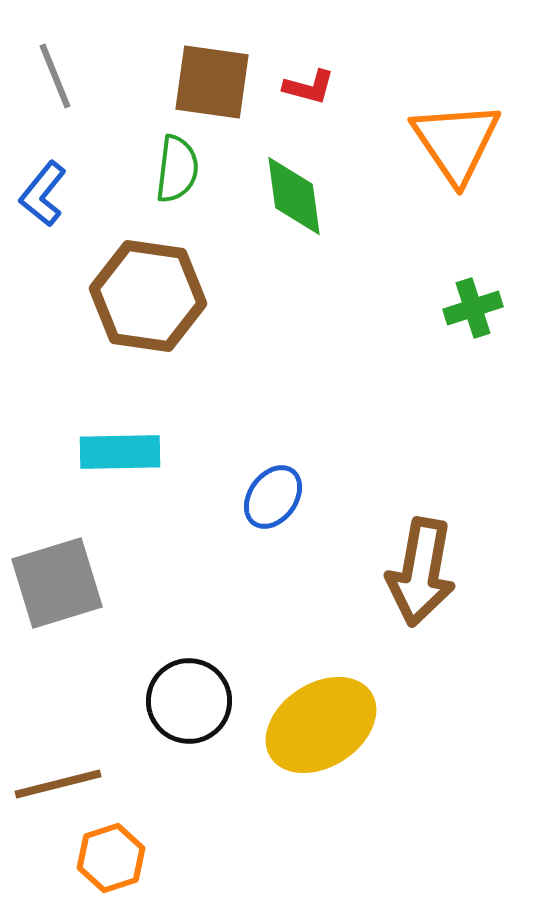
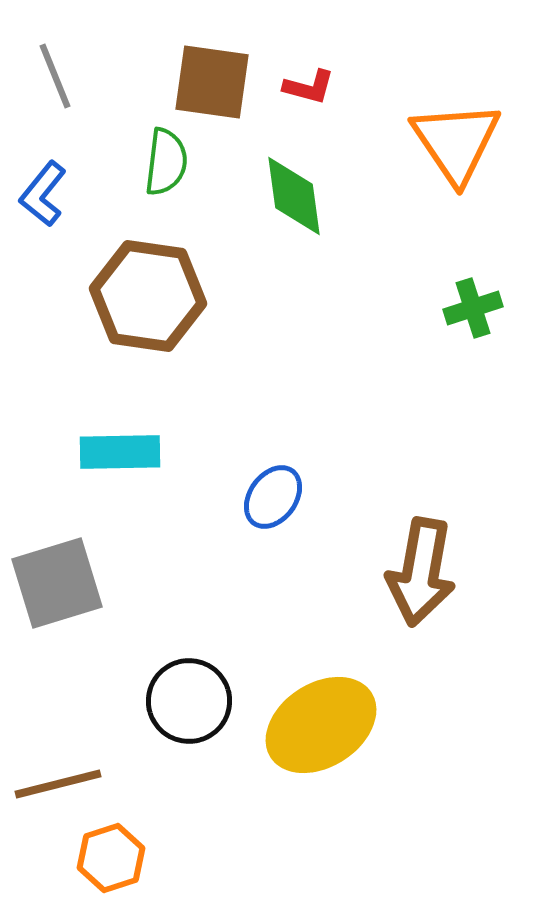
green semicircle: moved 11 px left, 7 px up
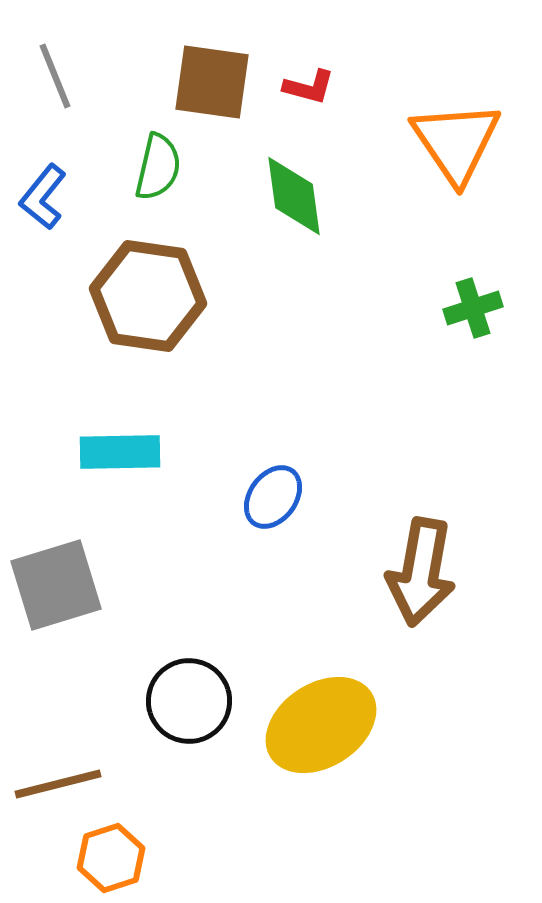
green semicircle: moved 8 px left, 5 px down; rotated 6 degrees clockwise
blue L-shape: moved 3 px down
gray square: moved 1 px left, 2 px down
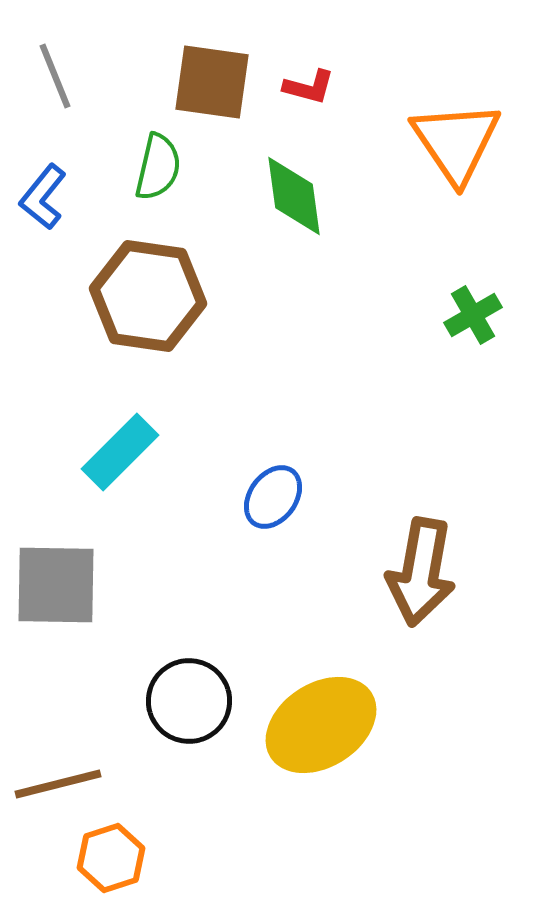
green cross: moved 7 px down; rotated 12 degrees counterclockwise
cyan rectangle: rotated 44 degrees counterclockwise
gray square: rotated 18 degrees clockwise
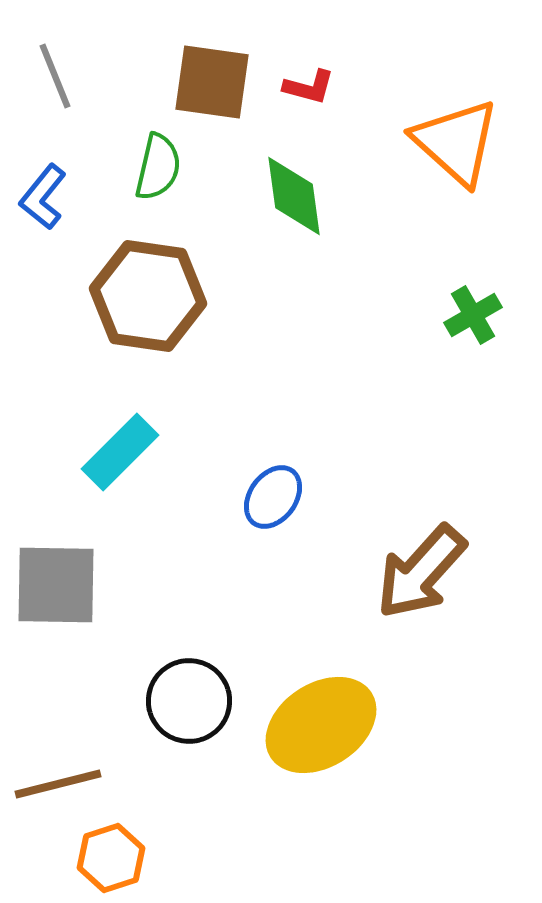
orange triangle: rotated 14 degrees counterclockwise
brown arrow: rotated 32 degrees clockwise
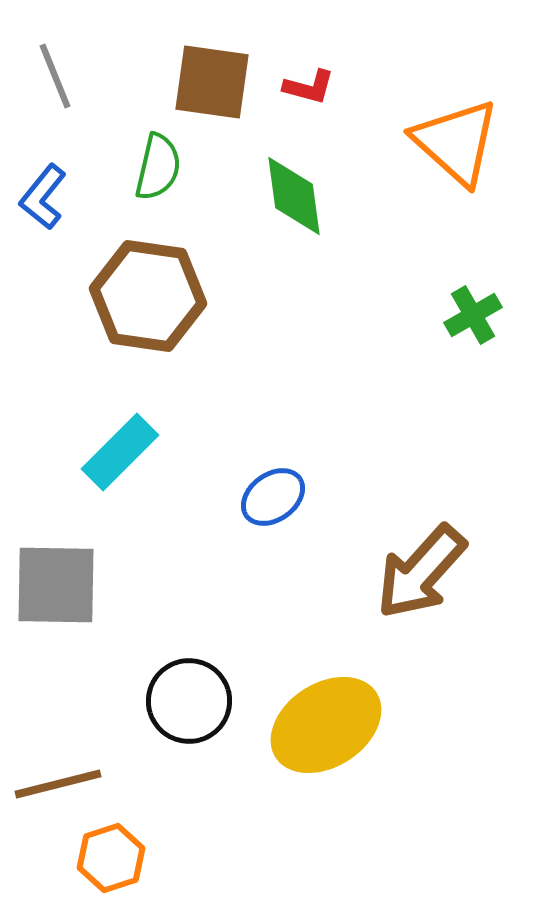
blue ellipse: rotated 18 degrees clockwise
yellow ellipse: moved 5 px right
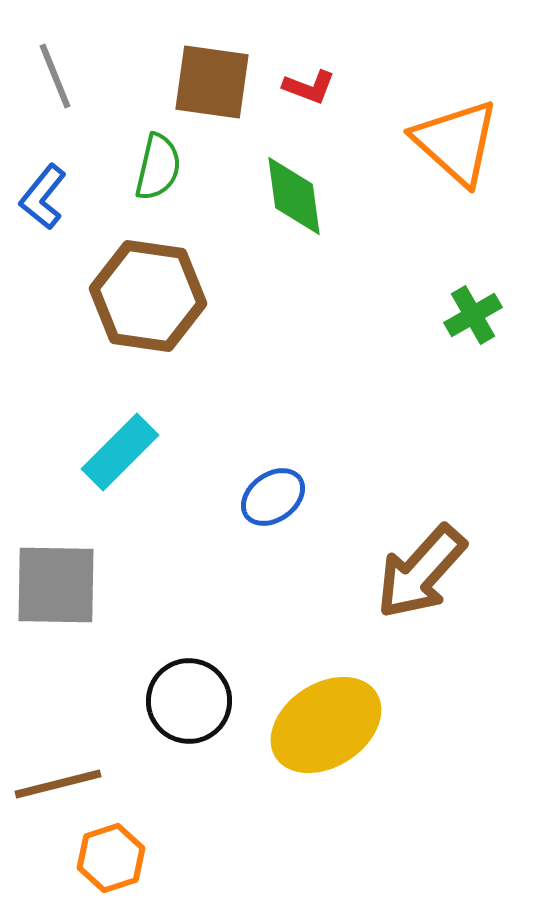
red L-shape: rotated 6 degrees clockwise
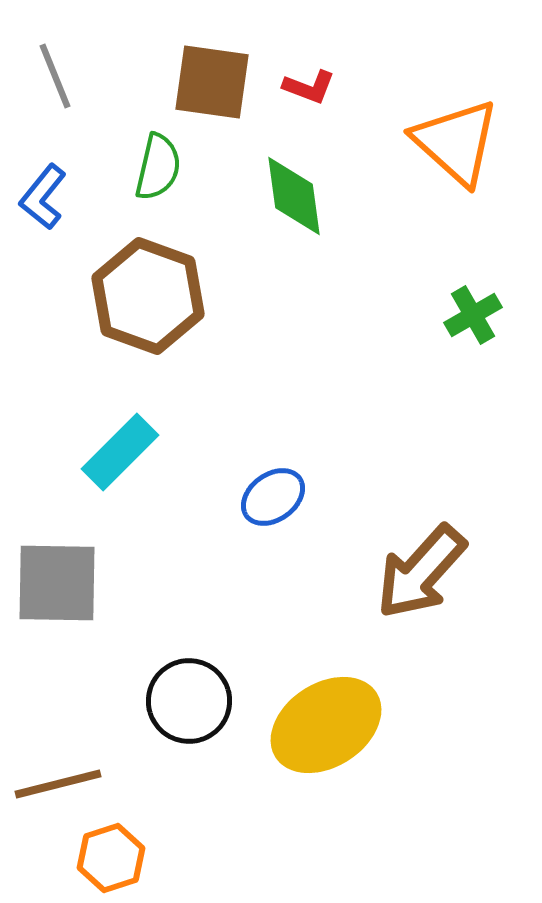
brown hexagon: rotated 12 degrees clockwise
gray square: moved 1 px right, 2 px up
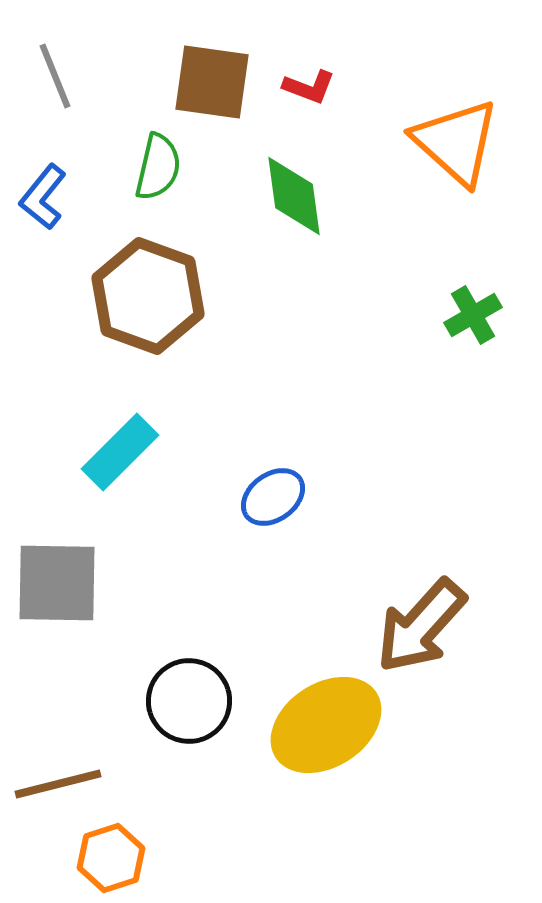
brown arrow: moved 54 px down
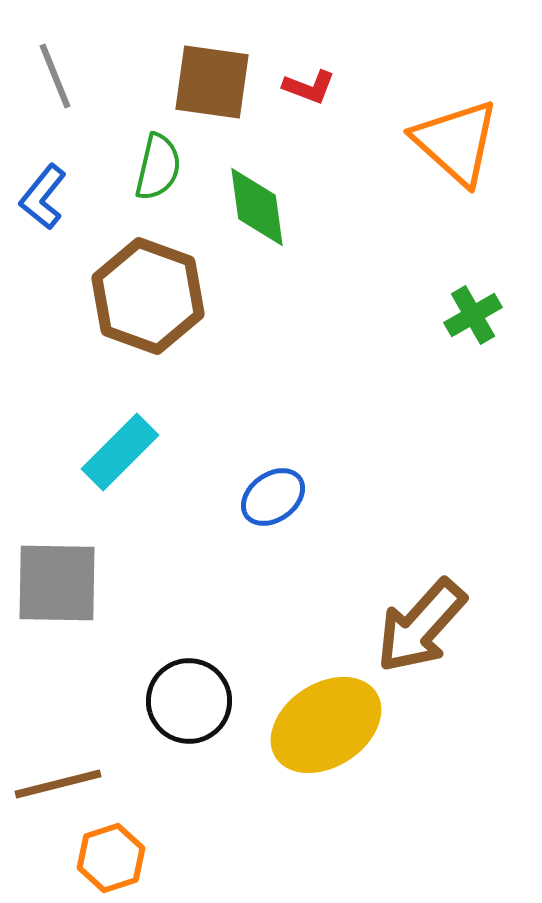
green diamond: moved 37 px left, 11 px down
